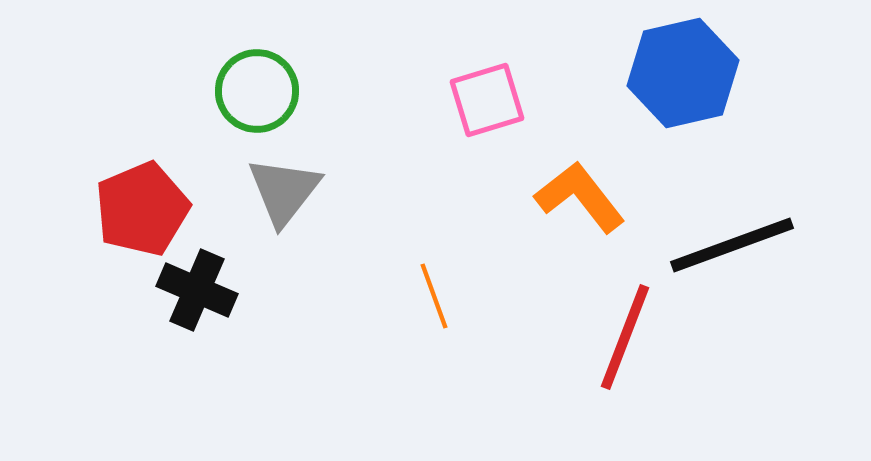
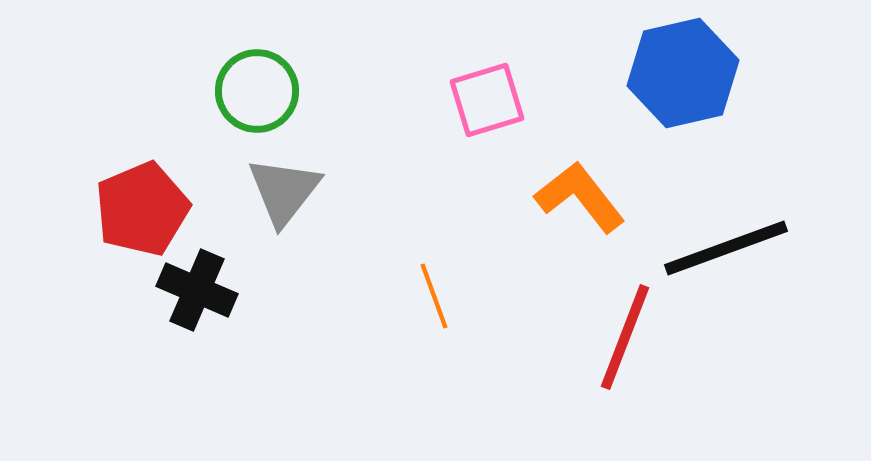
black line: moved 6 px left, 3 px down
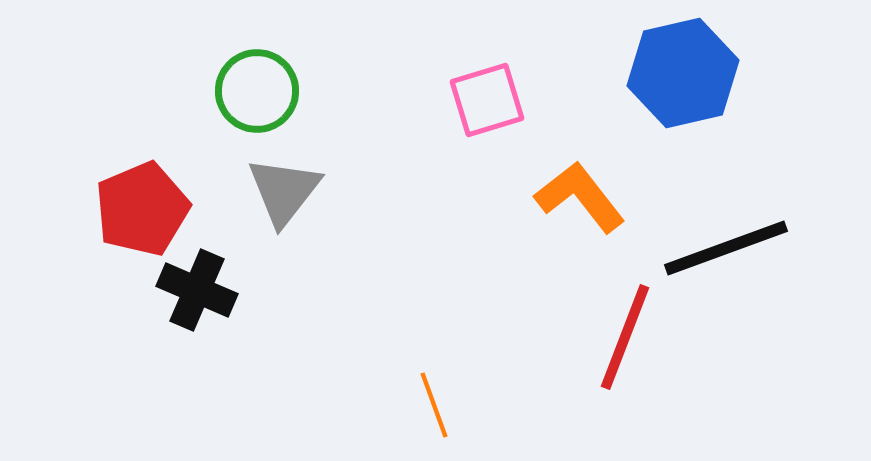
orange line: moved 109 px down
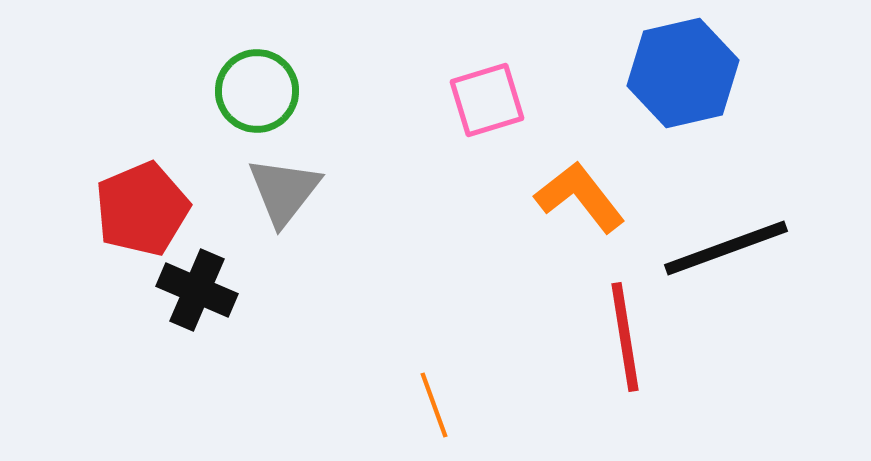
red line: rotated 30 degrees counterclockwise
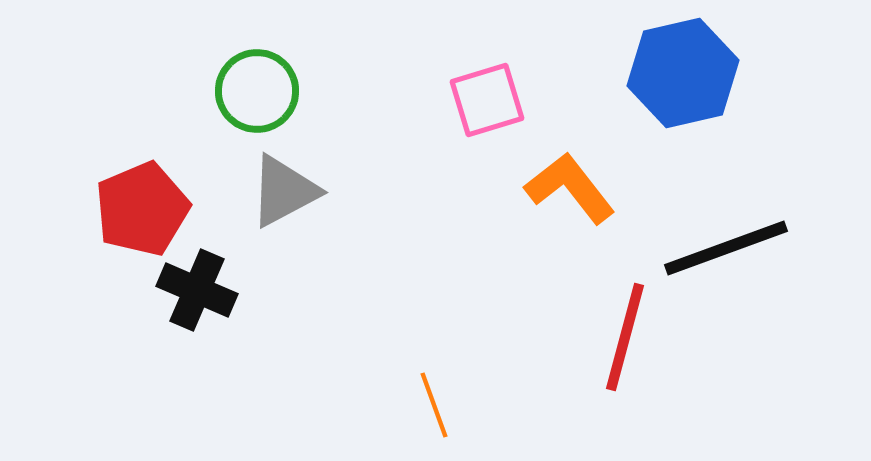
gray triangle: rotated 24 degrees clockwise
orange L-shape: moved 10 px left, 9 px up
red line: rotated 24 degrees clockwise
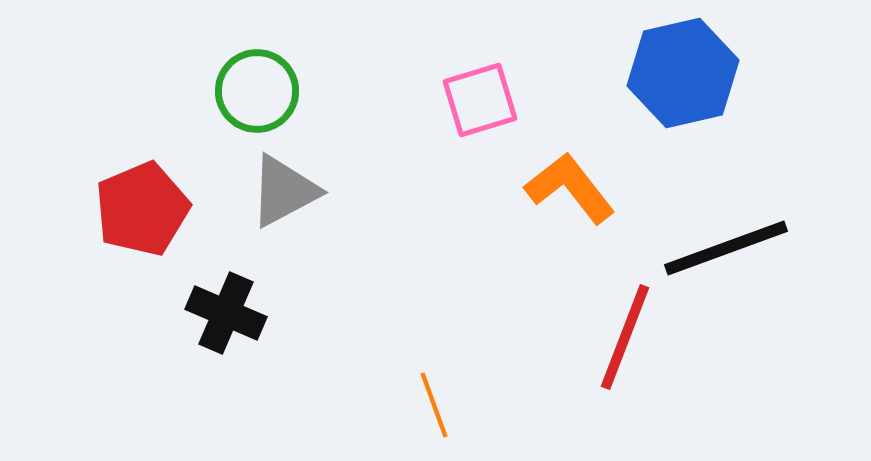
pink square: moved 7 px left
black cross: moved 29 px right, 23 px down
red line: rotated 6 degrees clockwise
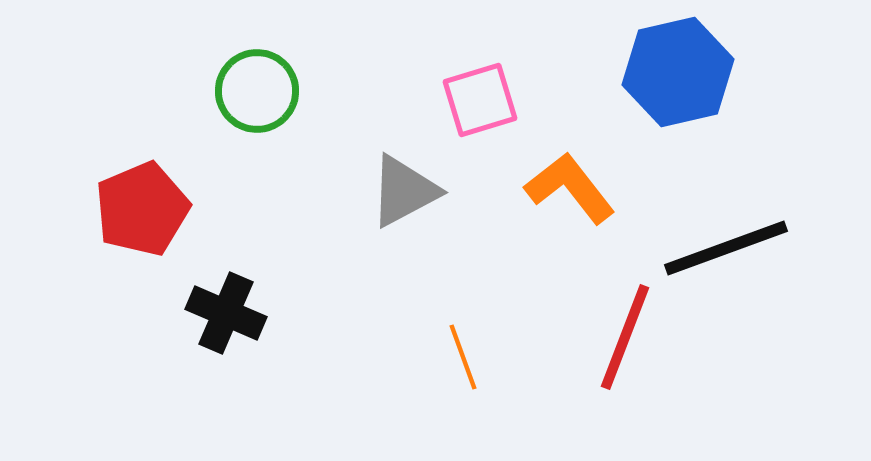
blue hexagon: moved 5 px left, 1 px up
gray triangle: moved 120 px right
orange line: moved 29 px right, 48 px up
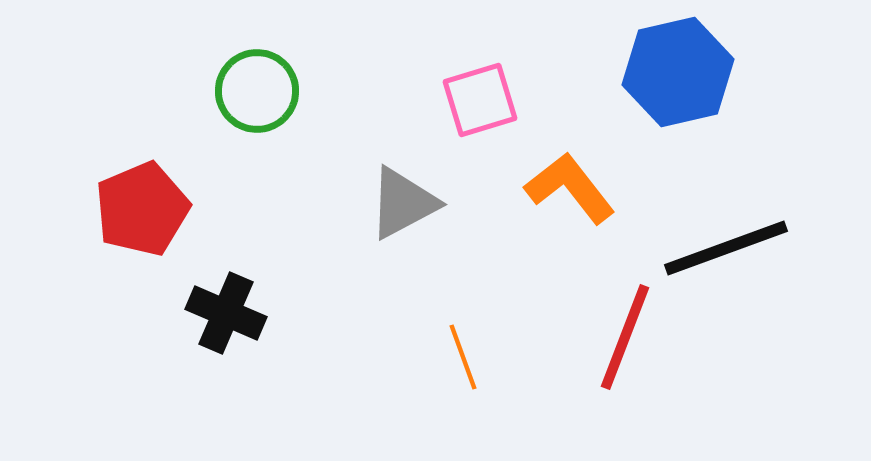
gray triangle: moved 1 px left, 12 px down
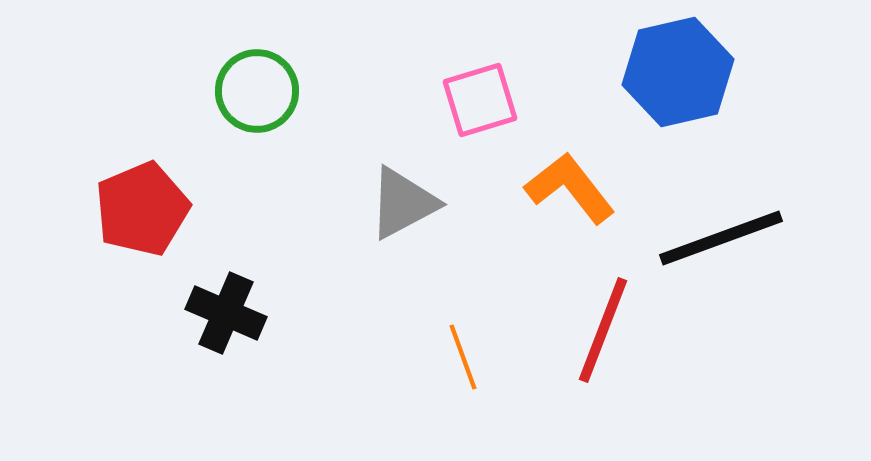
black line: moved 5 px left, 10 px up
red line: moved 22 px left, 7 px up
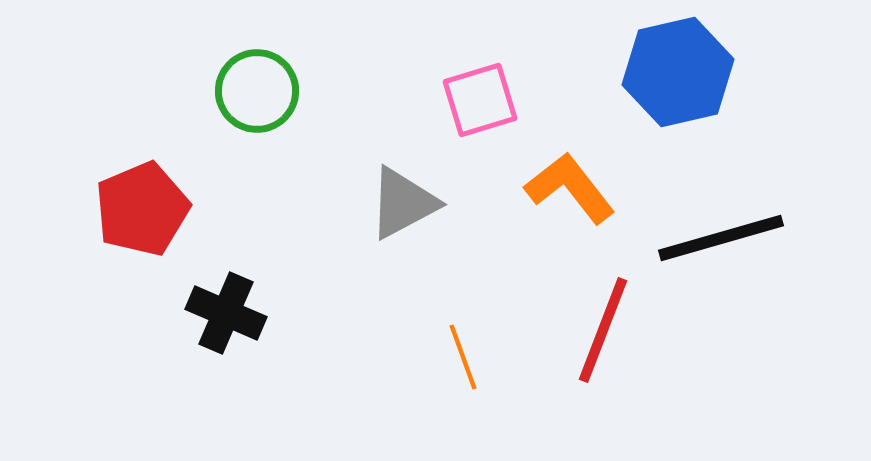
black line: rotated 4 degrees clockwise
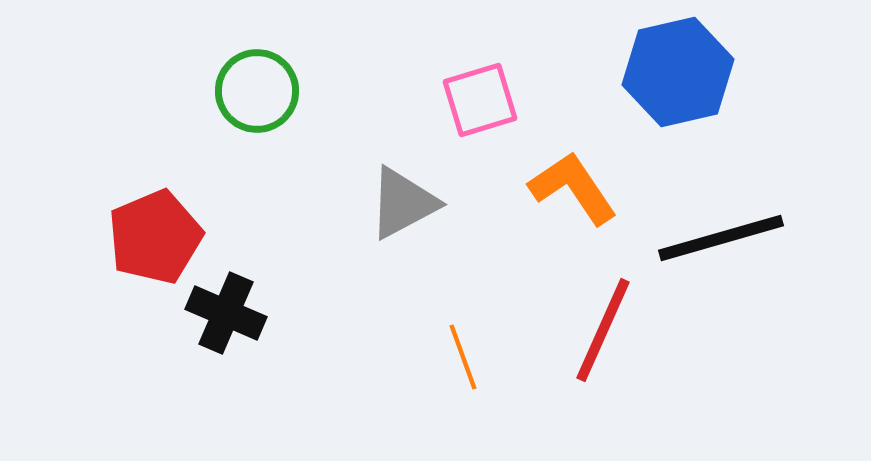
orange L-shape: moved 3 px right; rotated 4 degrees clockwise
red pentagon: moved 13 px right, 28 px down
red line: rotated 3 degrees clockwise
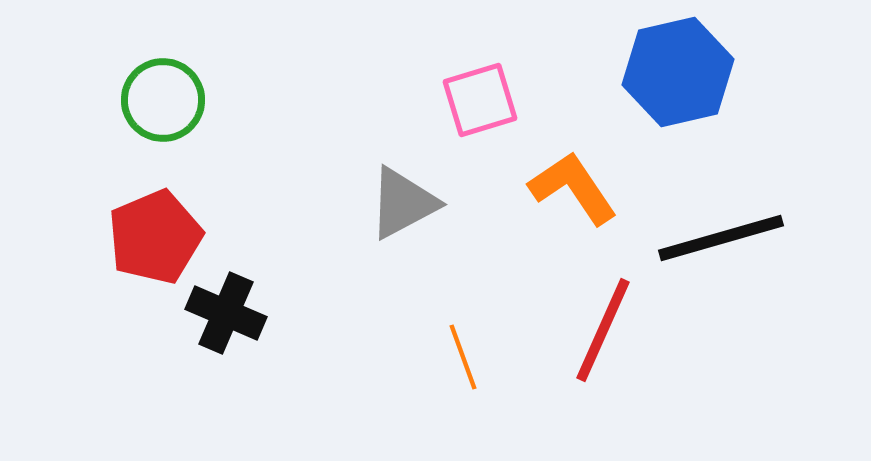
green circle: moved 94 px left, 9 px down
